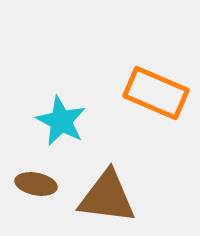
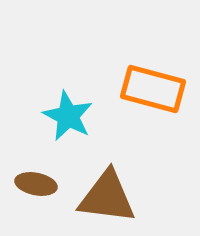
orange rectangle: moved 3 px left, 4 px up; rotated 8 degrees counterclockwise
cyan star: moved 7 px right, 5 px up
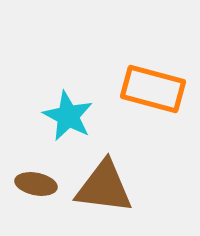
brown triangle: moved 3 px left, 10 px up
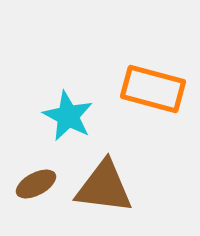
brown ellipse: rotated 39 degrees counterclockwise
